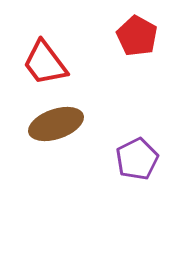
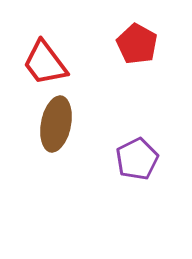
red pentagon: moved 8 px down
brown ellipse: rotated 60 degrees counterclockwise
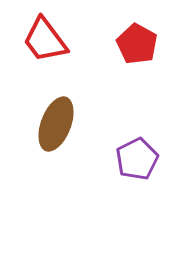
red trapezoid: moved 23 px up
brown ellipse: rotated 10 degrees clockwise
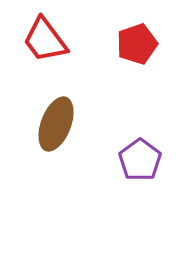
red pentagon: rotated 24 degrees clockwise
purple pentagon: moved 3 px right, 1 px down; rotated 9 degrees counterclockwise
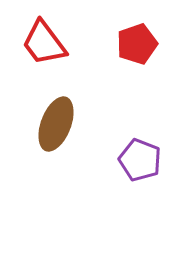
red trapezoid: moved 1 px left, 3 px down
purple pentagon: rotated 15 degrees counterclockwise
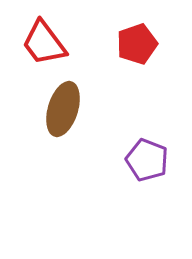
brown ellipse: moved 7 px right, 15 px up; rotated 4 degrees counterclockwise
purple pentagon: moved 7 px right
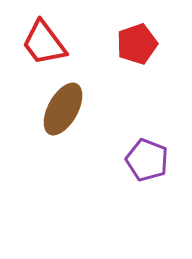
brown ellipse: rotated 12 degrees clockwise
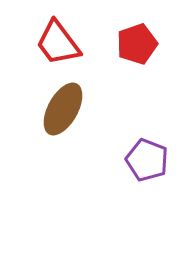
red trapezoid: moved 14 px right
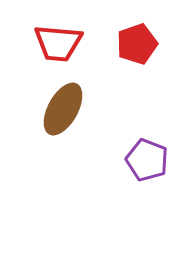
red trapezoid: rotated 48 degrees counterclockwise
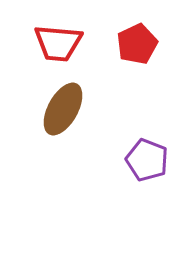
red pentagon: rotated 6 degrees counterclockwise
